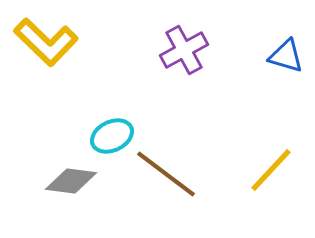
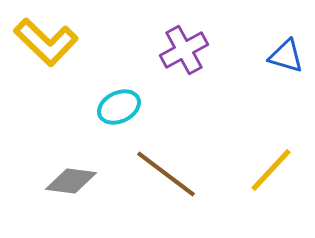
cyan ellipse: moved 7 px right, 29 px up
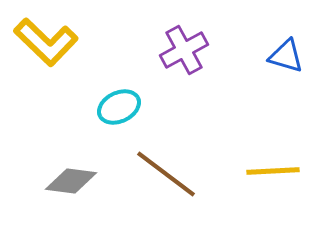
yellow line: moved 2 px right, 1 px down; rotated 44 degrees clockwise
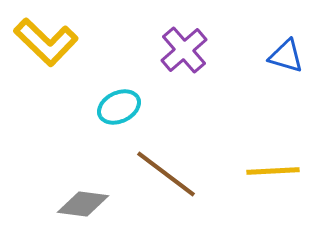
purple cross: rotated 12 degrees counterclockwise
gray diamond: moved 12 px right, 23 px down
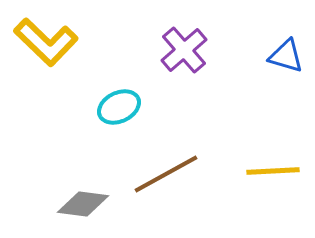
brown line: rotated 66 degrees counterclockwise
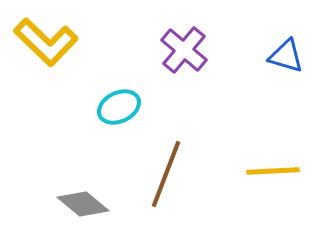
purple cross: rotated 9 degrees counterclockwise
brown line: rotated 40 degrees counterclockwise
gray diamond: rotated 33 degrees clockwise
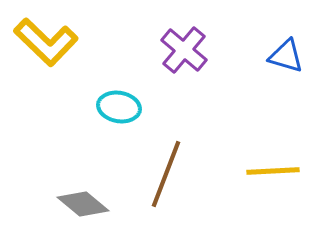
cyan ellipse: rotated 36 degrees clockwise
